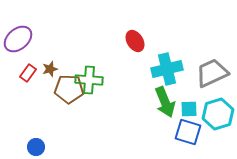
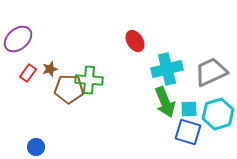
gray trapezoid: moved 1 px left, 1 px up
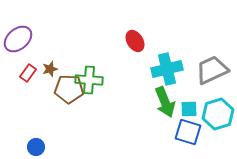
gray trapezoid: moved 1 px right, 2 px up
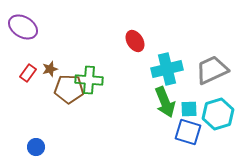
purple ellipse: moved 5 px right, 12 px up; rotated 72 degrees clockwise
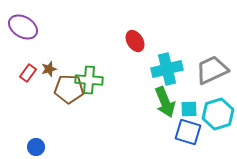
brown star: moved 1 px left
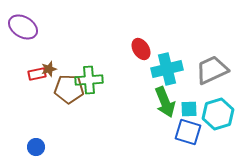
red ellipse: moved 6 px right, 8 px down
red rectangle: moved 9 px right, 1 px down; rotated 42 degrees clockwise
green cross: rotated 8 degrees counterclockwise
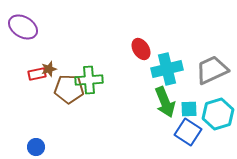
blue square: rotated 16 degrees clockwise
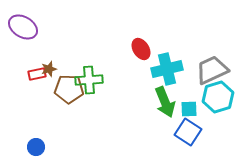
cyan hexagon: moved 17 px up
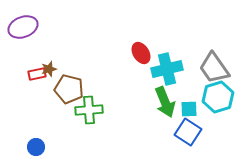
purple ellipse: rotated 52 degrees counterclockwise
red ellipse: moved 4 px down
gray trapezoid: moved 2 px right, 2 px up; rotated 100 degrees counterclockwise
green cross: moved 30 px down
brown pentagon: rotated 12 degrees clockwise
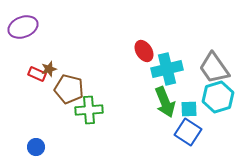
red ellipse: moved 3 px right, 2 px up
red rectangle: rotated 36 degrees clockwise
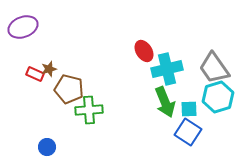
red rectangle: moved 2 px left
blue circle: moved 11 px right
